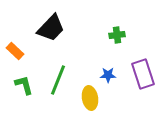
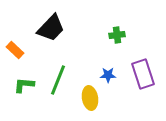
orange rectangle: moved 1 px up
green L-shape: rotated 70 degrees counterclockwise
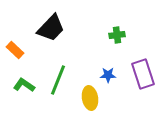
green L-shape: rotated 30 degrees clockwise
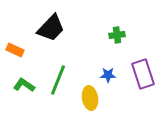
orange rectangle: rotated 18 degrees counterclockwise
